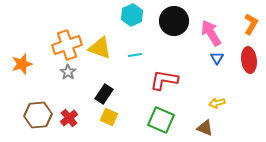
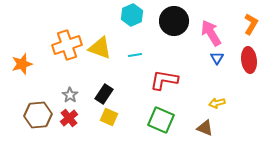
gray star: moved 2 px right, 23 px down
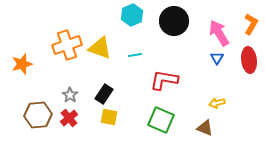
pink arrow: moved 8 px right
yellow square: rotated 12 degrees counterclockwise
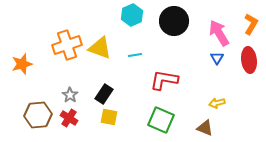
red cross: rotated 18 degrees counterclockwise
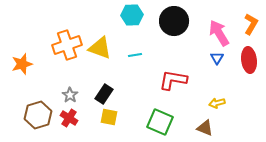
cyan hexagon: rotated 20 degrees clockwise
red L-shape: moved 9 px right
brown hexagon: rotated 12 degrees counterclockwise
green square: moved 1 px left, 2 px down
